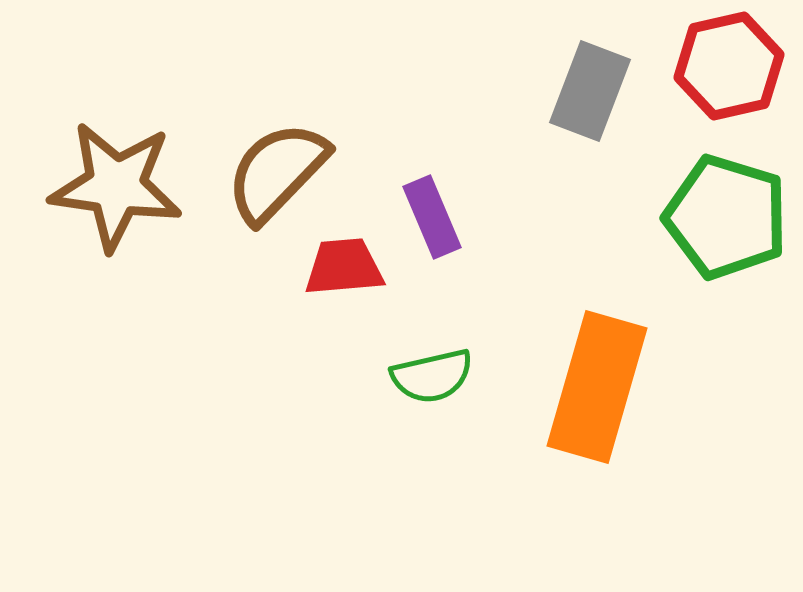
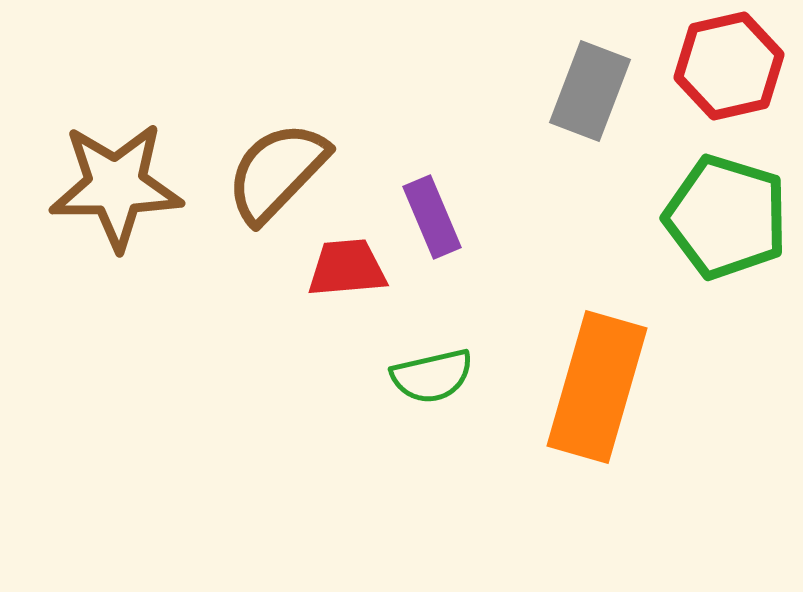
brown star: rotated 9 degrees counterclockwise
red trapezoid: moved 3 px right, 1 px down
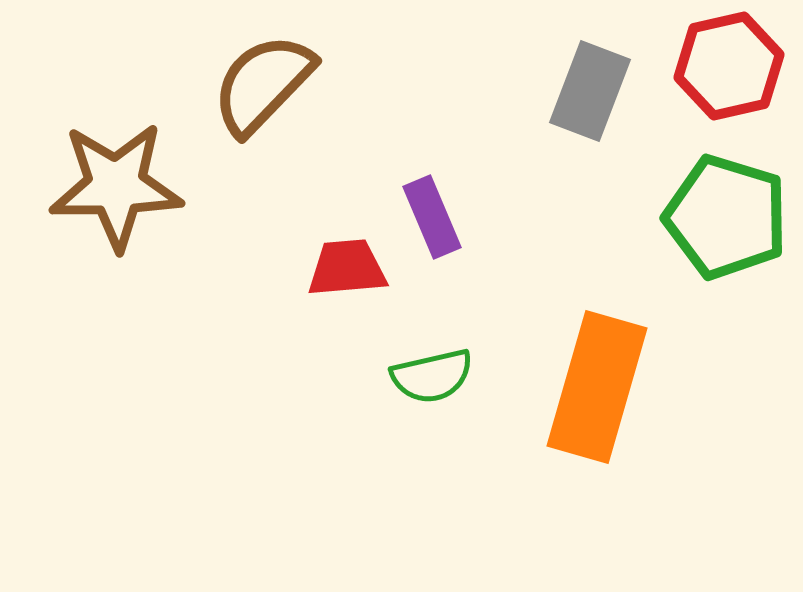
brown semicircle: moved 14 px left, 88 px up
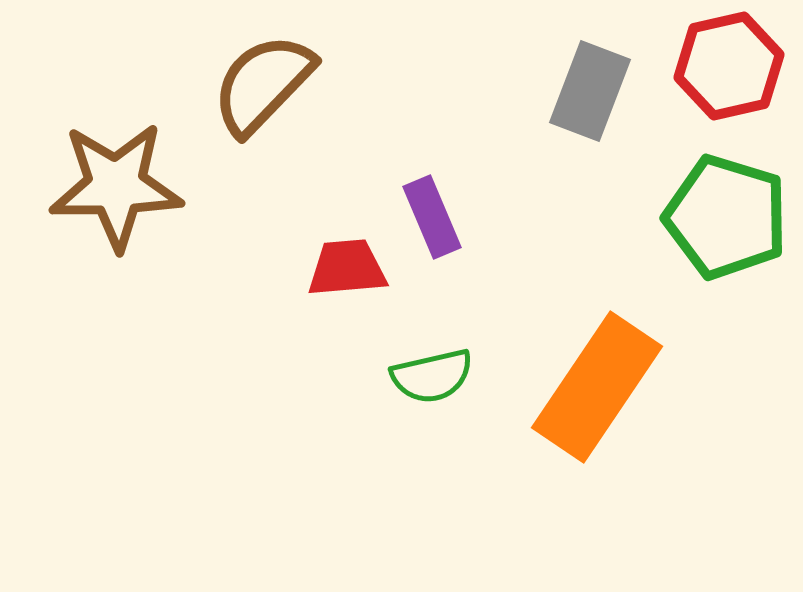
orange rectangle: rotated 18 degrees clockwise
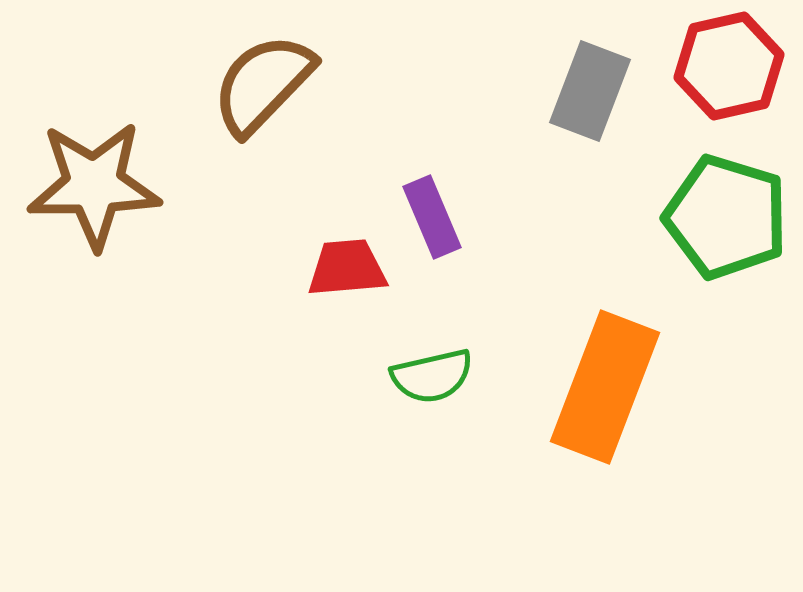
brown star: moved 22 px left, 1 px up
orange rectangle: moved 8 px right; rotated 13 degrees counterclockwise
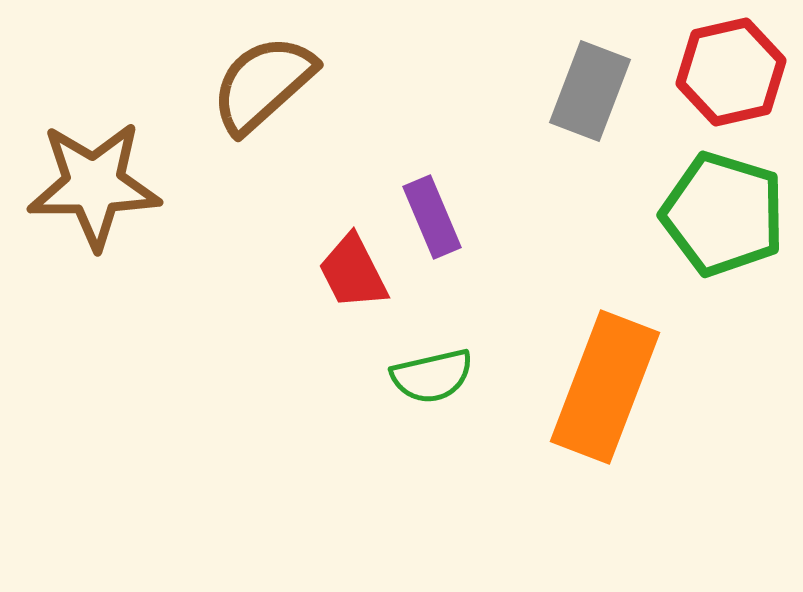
red hexagon: moved 2 px right, 6 px down
brown semicircle: rotated 4 degrees clockwise
green pentagon: moved 3 px left, 3 px up
red trapezoid: moved 6 px right, 4 px down; rotated 112 degrees counterclockwise
